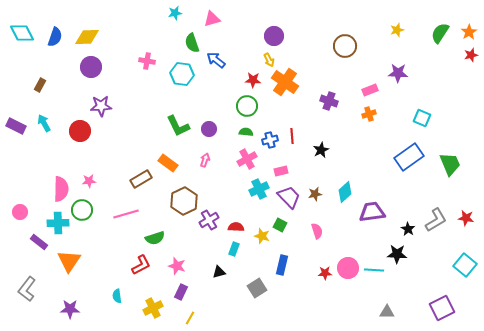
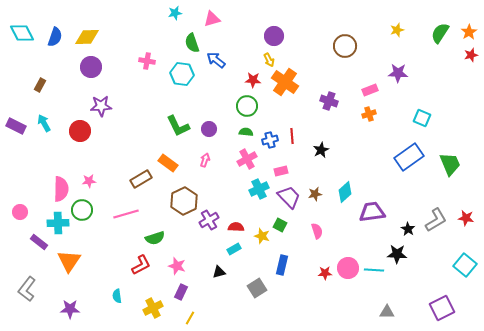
cyan rectangle at (234, 249): rotated 40 degrees clockwise
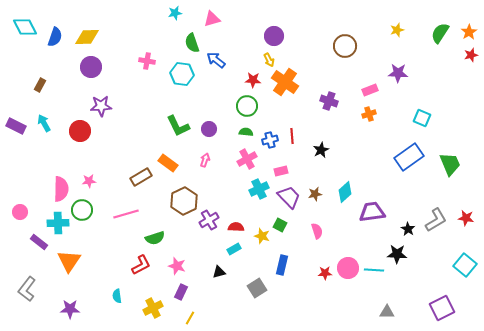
cyan diamond at (22, 33): moved 3 px right, 6 px up
brown rectangle at (141, 179): moved 2 px up
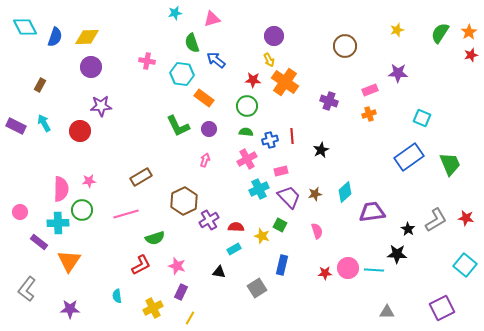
orange rectangle at (168, 163): moved 36 px right, 65 px up
black triangle at (219, 272): rotated 24 degrees clockwise
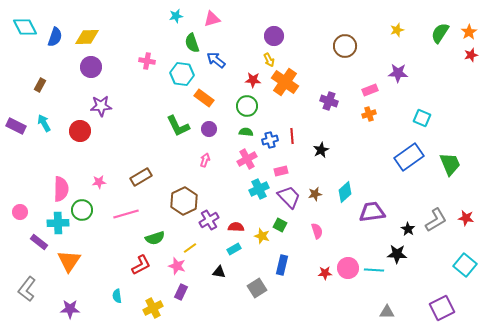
cyan star at (175, 13): moved 1 px right, 3 px down
pink star at (89, 181): moved 10 px right, 1 px down
yellow line at (190, 318): moved 70 px up; rotated 24 degrees clockwise
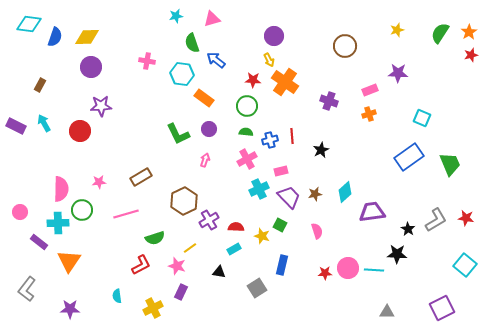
cyan diamond at (25, 27): moved 4 px right, 3 px up; rotated 55 degrees counterclockwise
green L-shape at (178, 126): moved 8 px down
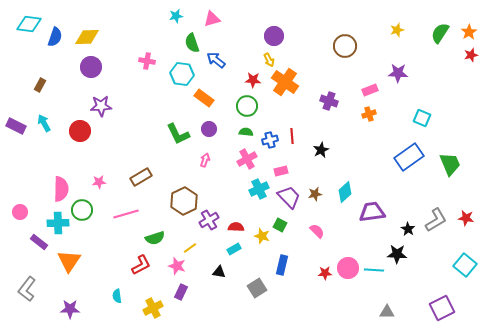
pink semicircle at (317, 231): rotated 28 degrees counterclockwise
